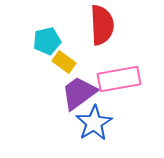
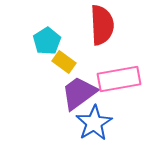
cyan pentagon: rotated 20 degrees counterclockwise
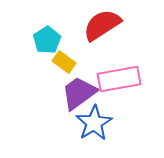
red semicircle: rotated 120 degrees counterclockwise
cyan pentagon: moved 1 px up
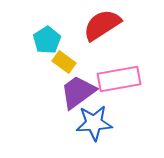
purple trapezoid: moved 1 px left, 1 px up
blue star: rotated 27 degrees clockwise
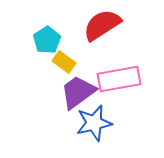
blue star: rotated 9 degrees counterclockwise
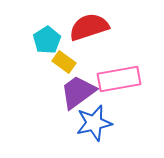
red semicircle: moved 13 px left, 2 px down; rotated 15 degrees clockwise
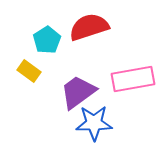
yellow rectangle: moved 35 px left, 9 px down
pink rectangle: moved 14 px right
blue star: rotated 12 degrees clockwise
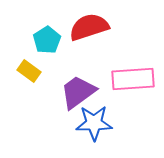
pink rectangle: rotated 6 degrees clockwise
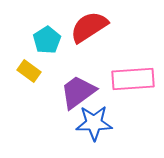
red semicircle: rotated 15 degrees counterclockwise
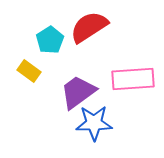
cyan pentagon: moved 3 px right
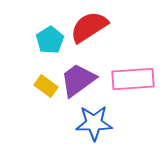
yellow rectangle: moved 17 px right, 15 px down
purple trapezoid: moved 12 px up
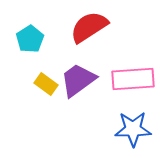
cyan pentagon: moved 20 px left, 1 px up
yellow rectangle: moved 2 px up
blue star: moved 39 px right, 6 px down
